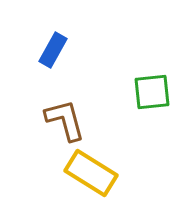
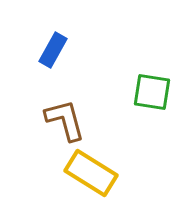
green square: rotated 15 degrees clockwise
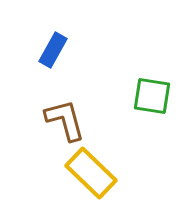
green square: moved 4 px down
yellow rectangle: rotated 12 degrees clockwise
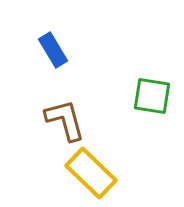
blue rectangle: rotated 60 degrees counterclockwise
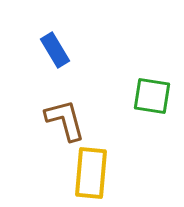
blue rectangle: moved 2 px right
yellow rectangle: rotated 51 degrees clockwise
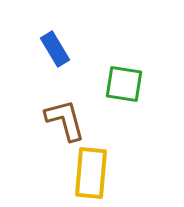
blue rectangle: moved 1 px up
green square: moved 28 px left, 12 px up
